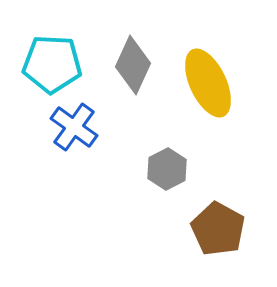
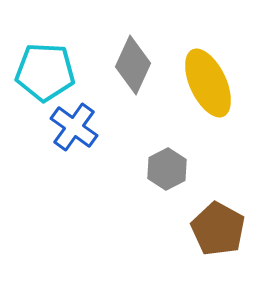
cyan pentagon: moved 7 px left, 8 px down
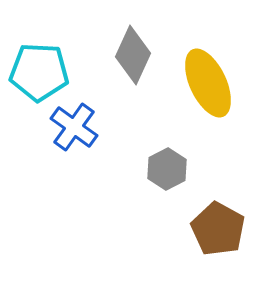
gray diamond: moved 10 px up
cyan pentagon: moved 6 px left
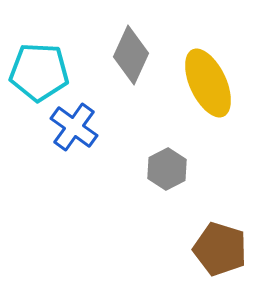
gray diamond: moved 2 px left
brown pentagon: moved 2 px right, 20 px down; rotated 12 degrees counterclockwise
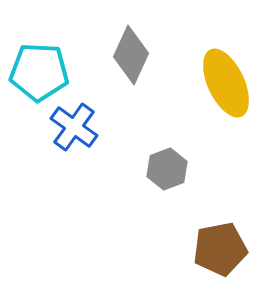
yellow ellipse: moved 18 px right
gray hexagon: rotated 6 degrees clockwise
brown pentagon: rotated 28 degrees counterclockwise
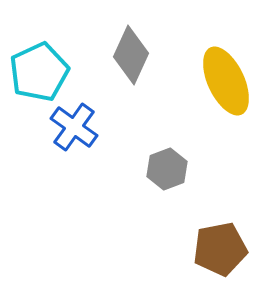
cyan pentagon: rotated 28 degrees counterclockwise
yellow ellipse: moved 2 px up
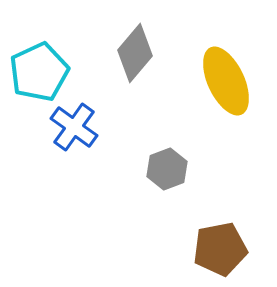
gray diamond: moved 4 px right, 2 px up; rotated 16 degrees clockwise
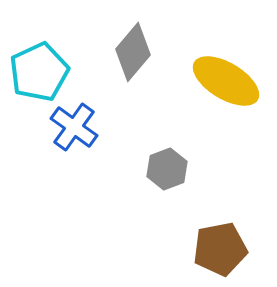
gray diamond: moved 2 px left, 1 px up
yellow ellipse: rotated 34 degrees counterclockwise
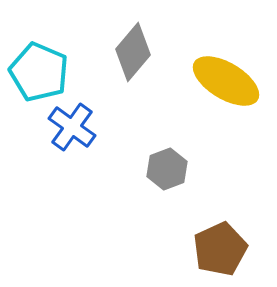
cyan pentagon: rotated 24 degrees counterclockwise
blue cross: moved 2 px left
brown pentagon: rotated 14 degrees counterclockwise
